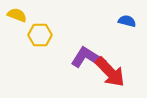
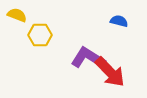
blue semicircle: moved 8 px left
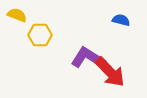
blue semicircle: moved 2 px right, 1 px up
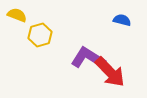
blue semicircle: moved 1 px right
yellow hexagon: rotated 15 degrees counterclockwise
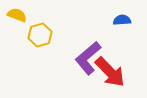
blue semicircle: rotated 18 degrees counterclockwise
purple L-shape: rotated 72 degrees counterclockwise
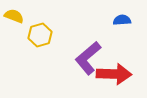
yellow semicircle: moved 3 px left, 1 px down
red arrow: moved 4 px right, 2 px down; rotated 44 degrees counterclockwise
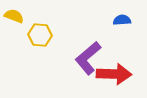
yellow hexagon: rotated 20 degrees clockwise
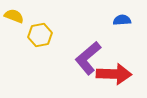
yellow hexagon: rotated 15 degrees counterclockwise
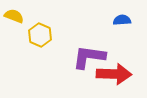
yellow hexagon: rotated 25 degrees counterclockwise
purple L-shape: moved 1 px right, 1 px up; rotated 48 degrees clockwise
